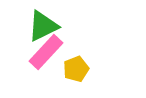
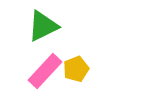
pink rectangle: moved 1 px left, 19 px down
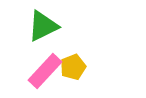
yellow pentagon: moved 3 px left, 2 px up
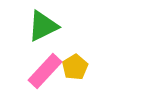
yellow pentagon: moved 2 px right; rotated 10 degrees counterclockwise
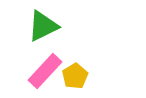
yellow pentagon: moved 9 px down
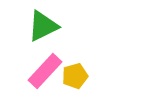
yellow pentagon: rotated 15 degrees clockwise
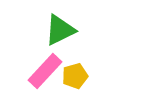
green triangle: moved 17 px right, 4 px down
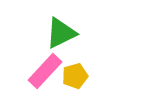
green triangle: moved 1 px right, 3 px down
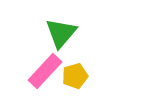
green triangle: rotated 24 degrees counterclockwise
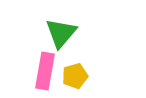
pink rectangle: rotated 33 degrees counterclockwise
